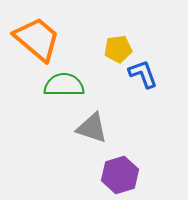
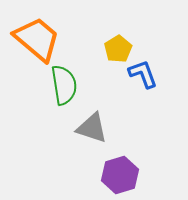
yellow pentagon: rotated 24 degrees counterclockwise
green semicircle: rotated 81 degrees clockwise
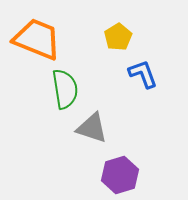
orange trapezoid: rotated 18 degrees counterclockwise
yellow pentagon: moved 12 px up
green semicircle: moved 1 px right, 4 px down
